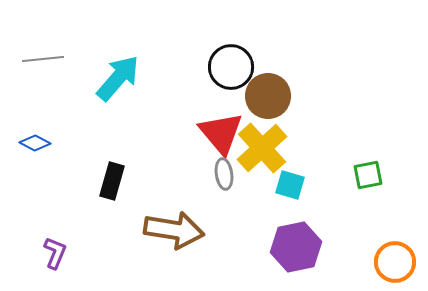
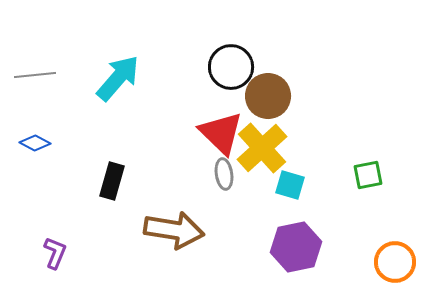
gray line: moved 8 px left, 16 px down
red triangle: rotated 6 degrees counterclockwise
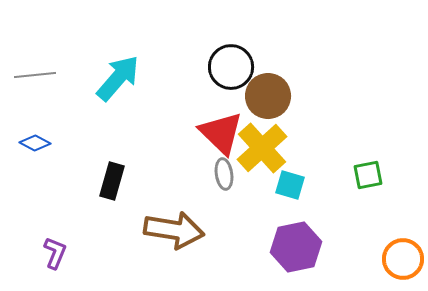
orange circle: moved 8 px right, 3 px up
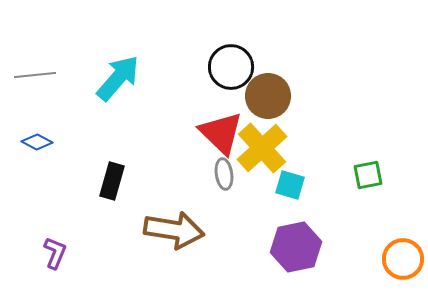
blue diamond: moved 2 px right, 1 px up
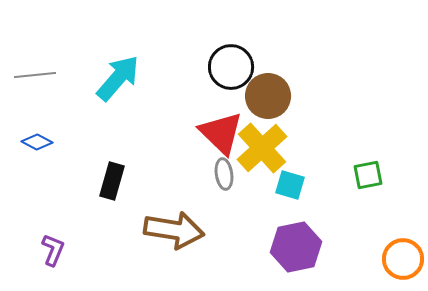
purple L-shape: moved 2 px left, 3 px up
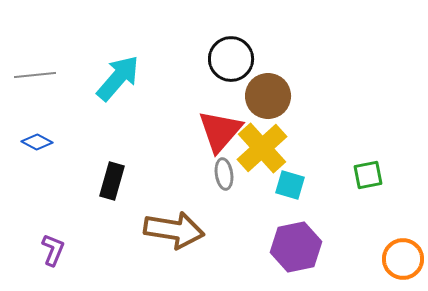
black circle: moved 8 px up
red triangle: moved 1 px left, 2 px up; rotated 27 degrees clockwise
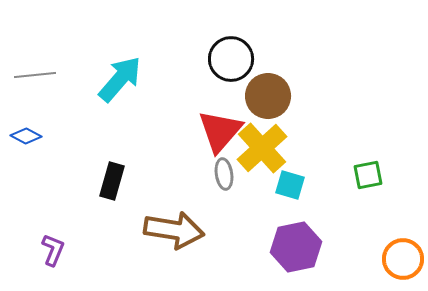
cyan arrow: moved 2 px right, 1 px down
blue diamond: moved 11 px left, 6 px up
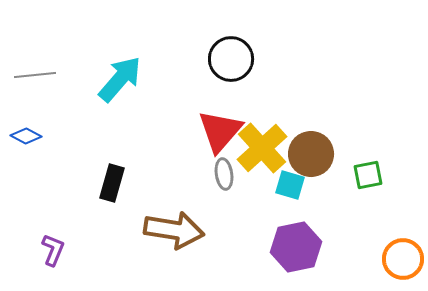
brown circle: moved 43 px right, 58 px down
black rectangle: moved 2 px down
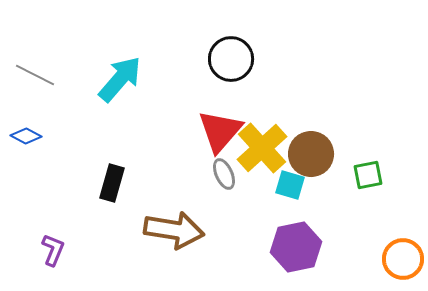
gray line: rotated 33 degrees clockwise
gray ellipse: rotated 16 degrees counterclockwise
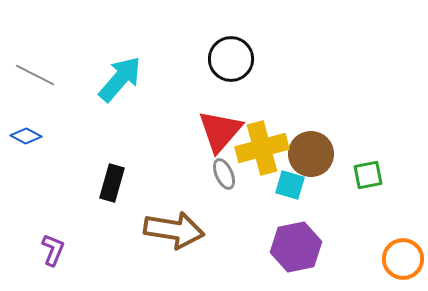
yellow cross: rotated 27 degrees clockwise
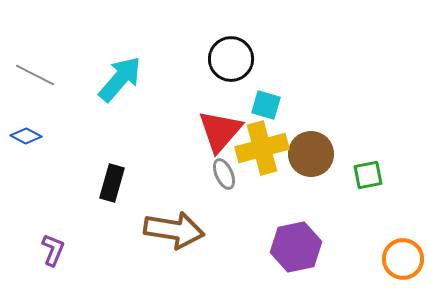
cyan square: moved 24 px left, 80 px up
